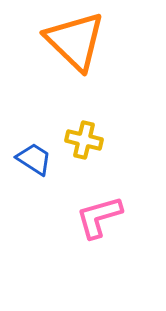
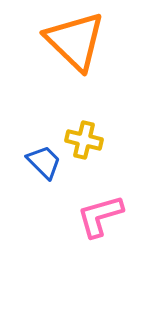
blue trapezoid: moved 10 px right, 3 px down; rotated 12 degrees clockwise
pink L-shape: moved 1 px right, 1 px up
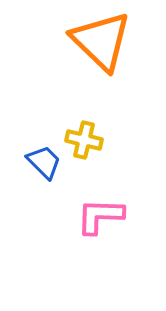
orange triangle: moved 26 px right
pink L-shape: rotated 18 degrees clockwise
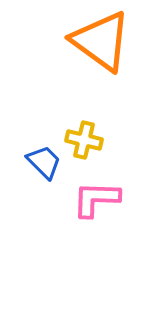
orange triangle: rotated 8 degrees counterclockwise
pink L-shape: moved 4 px left, 17 px up
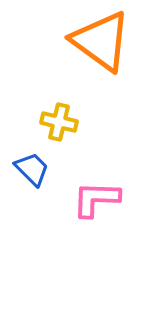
yellow cross: moved 25 px left, 18 px up
blue trapezoid: moved 12 px left, 7 px down
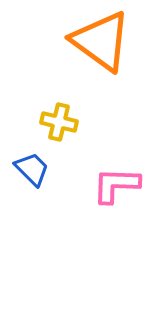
pink L-shape: moved 20 px right, 14 px up
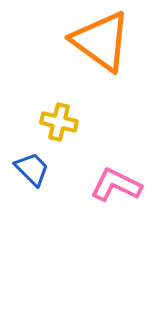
pink L-shape: rotated 24 degrees clockwise
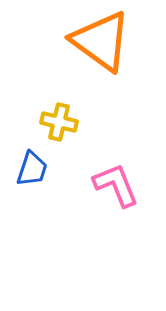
blue trapezoid: rotated 63 degrees clockwise
pink L-shape: rotated 42 degrees clockwise
